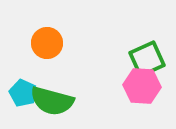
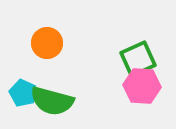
green square: moved 9 px left
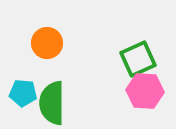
pink hexagon: moved 3 px right, 5 px down
cyan pentagon: rotated 20 degrees counterclockwise
green semicircle: moved 2 px down; rotated 75 degrees clockwise
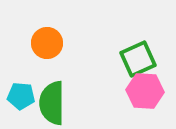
cyan pentagon: moved 2 px left, 3 px down
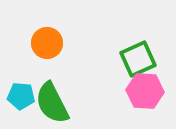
green semicircle: rotated 27 degrees counterclockwise
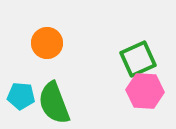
green semicircle: moved 2 px right; rotated 6 degrees clockwise
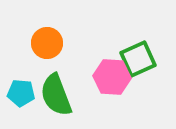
pink hexagon: moved 33 px left, 14 px up
cyan pentagon: moved 3 px up
green semicircle: moved 2 px right, 8 px up
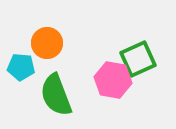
pink hexagon: moved 1 px right, 3 px down; rotated 6 degrees clockwise
cyan pentagon: moved 26 px up
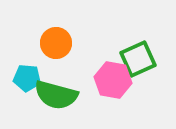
orange circle: moved 9 px right
cyan pentagon: moved 6 px right, 11 px down
green semicircle: rotated 54 degrees counterclockwise
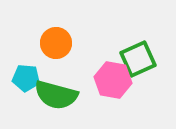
cyan pentagon: moved 1 px left
